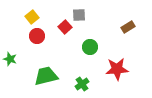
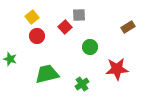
green trapezoid: moved 1 px right, 2 px up
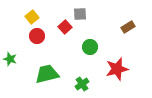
gray square: moved 1 px right, 1 px up
red star: rotated 10 degrees counterclockwise
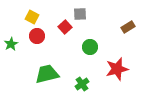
yellow square: rotated 24 degrees counterclockwise
green star: moved 1 px right, 15 px up; rotated 24 degrees clockwise
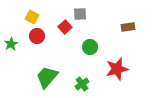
brown rectangle: rotated 24 degrees clockwise
green trapezoid: moved 3 px down; rotated 35 degrees counterclockwise
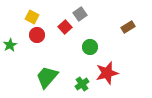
gray square: rotated 32 degrees counterclockwise
brown rectangle: rotated 24 degrees counterclockwise
red circle: moved 1 px up
green star: moved 1 px left, 1 px down
red star: moved 10 px left, 4 px down
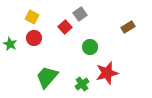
red circle: moved 3 px left, 3 px down
green star: moved 1 px up; rotated 16 degrees counterclockwise
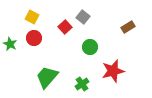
gray square: moved 3 px right, 3 px down; rotated 16 degrees counterclockwise
red star: moved 6 px right, 2 px up
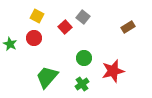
yellow square: moved 5 px right, 1 px up
green circle: moved 6 px left, 11 px down
